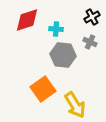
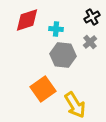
gray cross: rotated 24 degrees clockwise
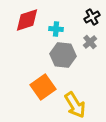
orange square: moved 2 px up
